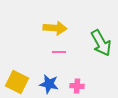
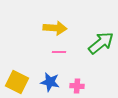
green arrow: rotated 100 degrees counterclockwise
blue star: moved 1 px right, 2 px up
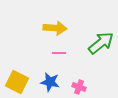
pink line: moved 1 px down
pink cross: moved 2 px right, 1 px down; rotated 16 degrees clockwise
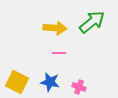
green arrow: moved 9 px left, 21 px up
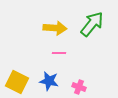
green arrow: moved 2 px down; rotated 12 degrees counterclockwise
blue star: moved 1 px left, 1 px up
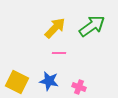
green arrow: moved 2 px down; rotated 16 degrees clockwise
yellow arrow: rotated 50 degrees counterclockwise
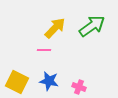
pink line: moved 15 px left, 3 px up
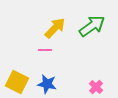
pink line: moved 1 px right
blue star: moved 2 px left, 3 px down
pink cross: moved 17 px right; rotated 24 degrees clockwise
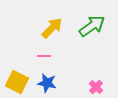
yellow arrow: moved 3 px left
pink line: moved 1 px left, 6 px down
blue star: moved 1 px up
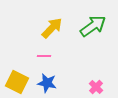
green arrow: moved 1 px right
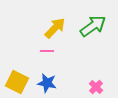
yellow arrow: moved 3 px right
pink line: moved 3 px right, 5 px up
